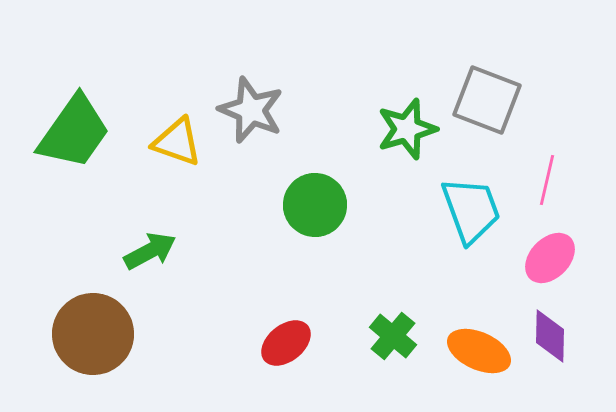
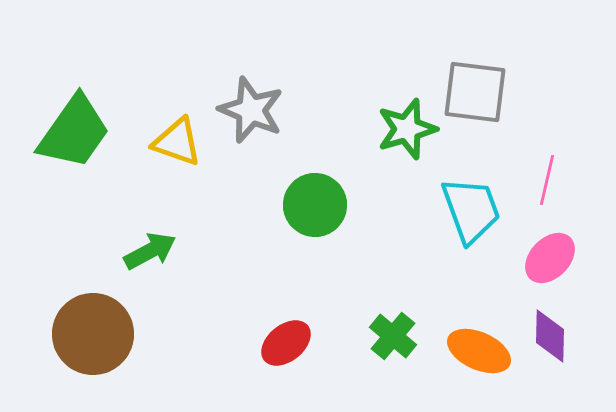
gray square: moved 12 px left, 8 px up; rotated 14 degrees counterclockwise
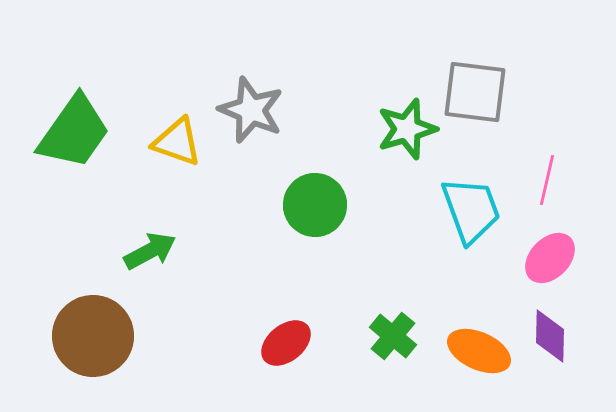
brown circle: moved 2 px down
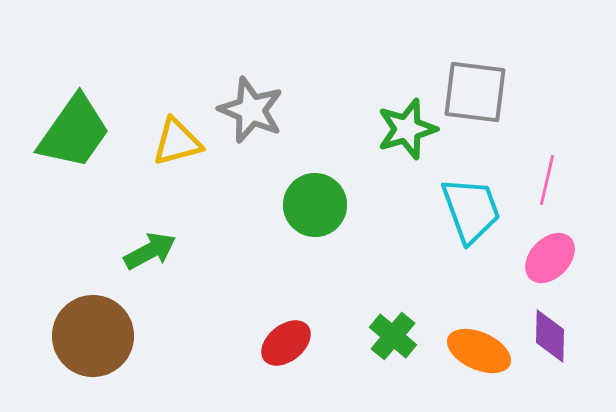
yellow triangle: rotated 34 degrees counterclockwise
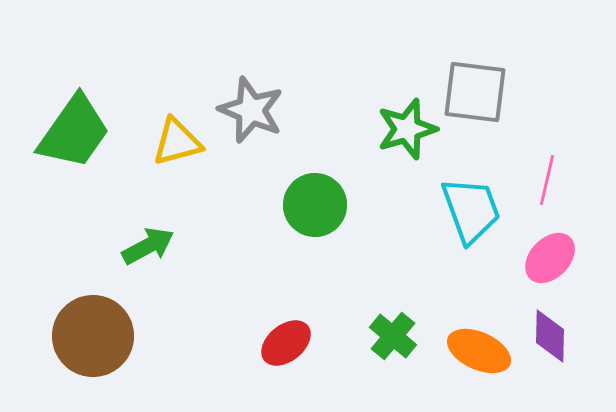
green arrow: moved 2 px left, 5 px up
